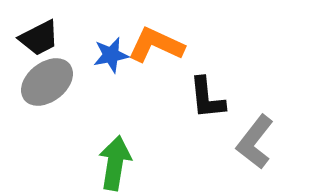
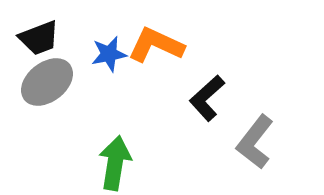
black trapezoid: rotated 6 degrees clockwise
blue star: moved 2 px left, 1 px up
black L-shape: rotated 54 degrees clockwise
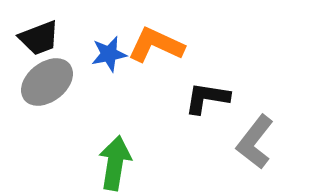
black L-shape: rotated 51 degrees clockwise
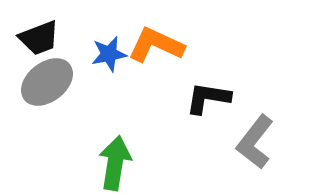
black L-shape: moved 1 px right
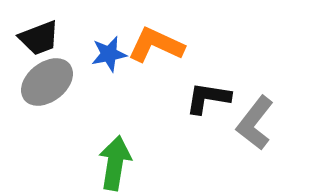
gray L-shape: moved 19 px up
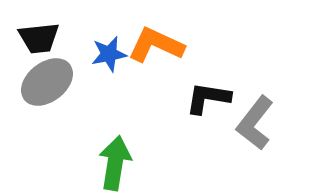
black trapezoid: rotated 15 degrees clockwise
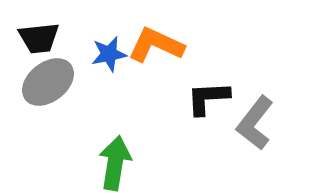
gray ellipse: moved 1 px right
black L-shape: rotated 12 degrees counterclockwise
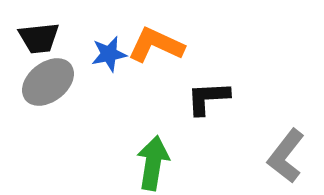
gray L-shape: moved 31 px right, 33 px down
green arrow: moved 38 px right
